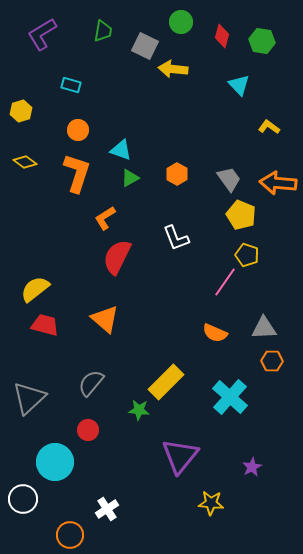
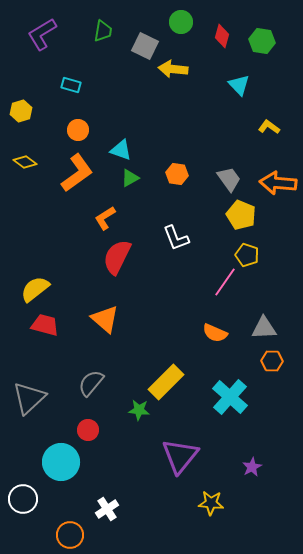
orange L-shape at (77, 173): rotated 36 degrees clockwise
orange hexagon at (177, 174): rotated 20 degrees counterclockwise
cyan circle at (55, 462): moved 6 px right
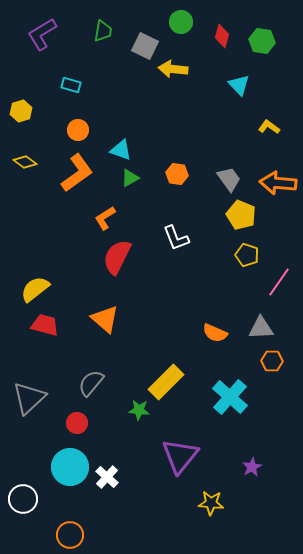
pink line at (225, 282): moved 54 px right
gray triangle at (264, 328): moved 3 px left
red circle at (88, 430): moved 11 px left, 7 px up
cyan circle at (61, 462): moved 9 px right, 5 px down
white cross at (107, 509): moved 32 px up; rotated 15 degrees counterclockwise
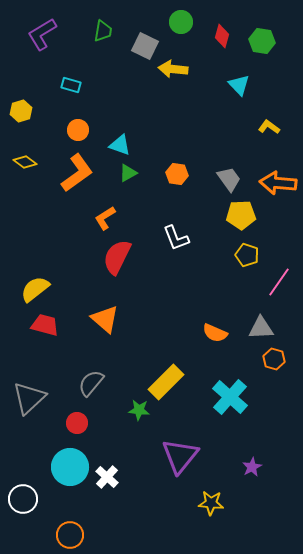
cyan triangle at (121, 150): moved 1 px left, 5 px up
green triangle at (130, 178): moved 2 px left, 5 px up
yellow pentagon at (241, 215): rotated 24 degrees counterclockwise
orange hexagon at (272, 361): moved 2 px right, 2 px up; rotated 15 degrees clockwise
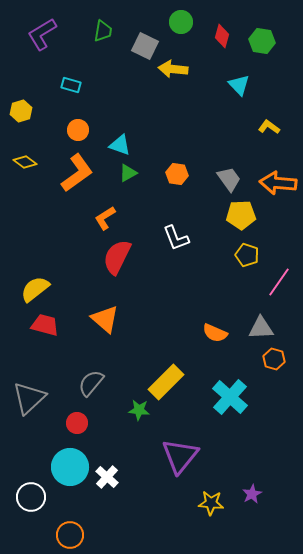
purple star at (252, 467): moved 27 px down
white circle at (23, 499): moved 8 px right, 2 px up
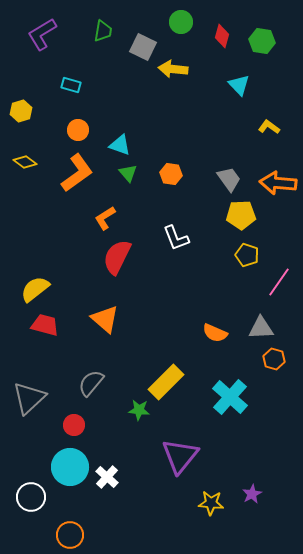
gray square at (145, 46): moved 2 px left, 1 px down
green triangle at (128, 173): rotated 42 degrees counterclockwise
orange hexagon at (177, 174): moved 6 px left
red circle at (77, 423): moved 3 px left, 2 px down
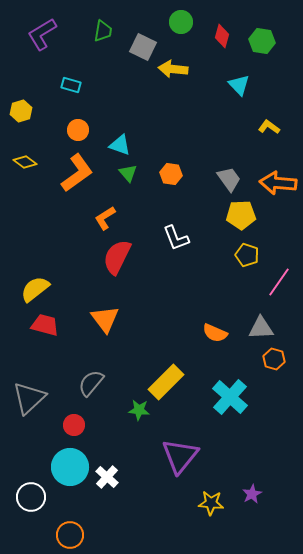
orange triangle at (105, 319): rotated 12 degrees clockwise
